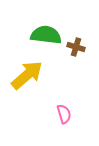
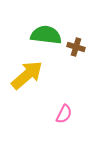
pink semicircle: rotated 42 degrees clockwise
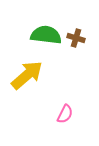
brown cross: moved 9 px up
pink semicircle: moved 1 px right
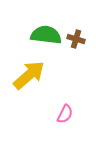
brown cross: moved 1 px down
yellow arrow: moved 2 px right
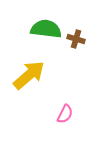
green semicircle: moved 6 px up
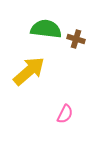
yellow arrow: moved 4 px up
